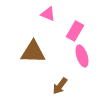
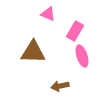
brown arrow: rotated 42 degrees clockwise
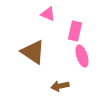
pink rectangle: rotated 18 degrees counterclockwise
brown triangle: rotated 32 degrees clockwise
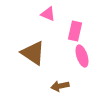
brown triangle: moved 1 px down
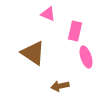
pink ellipse: moved 4 px right, 1 px down
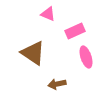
pink rectangle: rotated 54 degrees clockwise
brown arrow: moved 3 px left, 2 px up
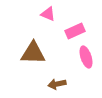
brown triangle: rotated 32 degrees counterclockwise
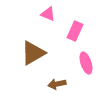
pink rectangle: rotated 42 degrees counterclockwise
brown triangle: rotated 32 degrees counterclockwise
pink ellipse: moved 6 px down
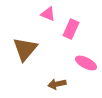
pink rectangle: moved 4 px left, 2 px up
brown triangle: moved 8 px left, 4 px up; rotated 20 degrees counterclockwise
pink ellipse: rotated 45 degrees counterclockwise
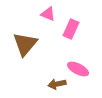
brown triangle: moved 5 px up
pink ellipse: moved 8 px left, 6 px down
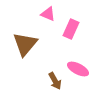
brown arrow: moved 2 px left, 3 px up; rotated 108 degrees counterclockwise
